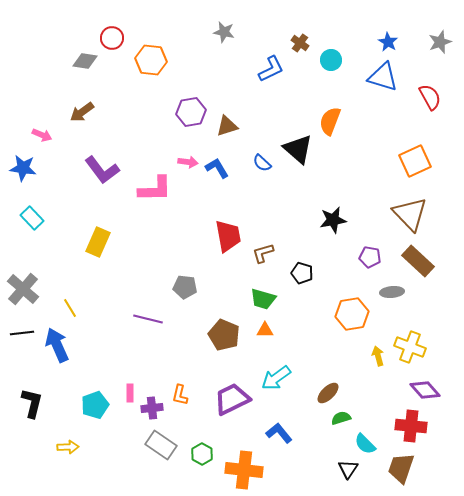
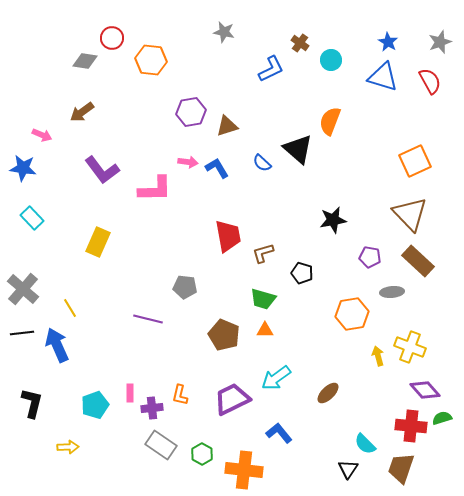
red semicircle at (430, 97): moved 16 px up
green semicircle at (341, 418): moved 101 px right
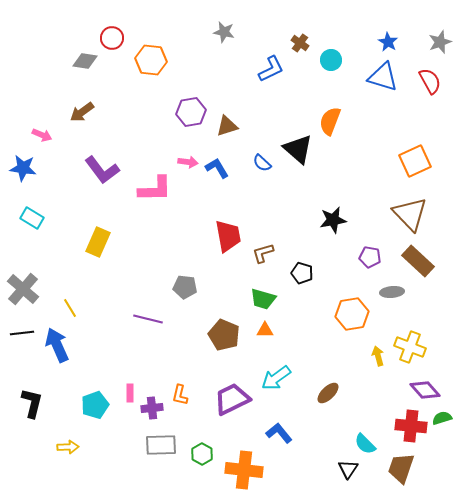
cyan rectangle at (32, 218): rotated 15 degrees counterclockwise
gray rectangle at (161, 445): rotated 36 degrees counterclockwise
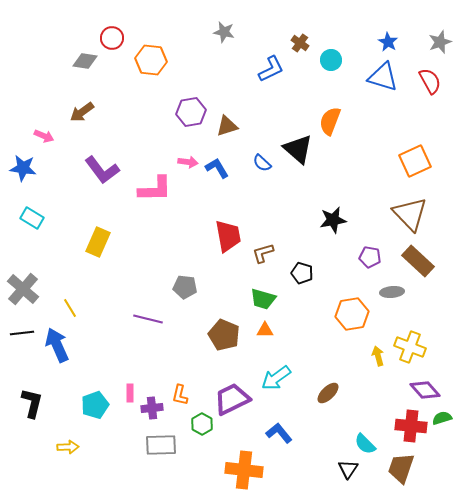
pink arrow at (42, 135): moved 2 px right, 1 px down
green hexagon at (202, 454): moved 30 px up
